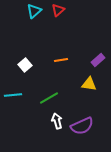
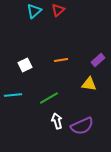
white square: rotated 16 degrees clockwise
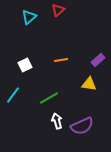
cyan triangle: moved 5 px left, 6 px down
cyan line: rotated 48 degrees counterclockwise
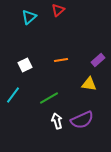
purple semicircle: moved 6 px up
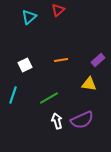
cyan line: rotated 18 degrees counterclockwise
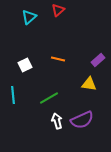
orange line: moved 3 px left, 1 px up; rotated 24 degrees clockwise
cyan line: rotated 24 degrees counterclockwise
